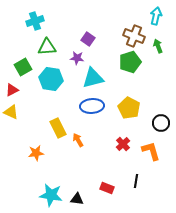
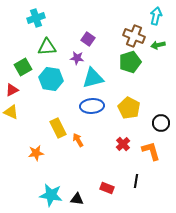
cyan cross: moved 1 px right, 3 px up
green arrow: moved 1 px up; rotated 80 degrees counterclockwise
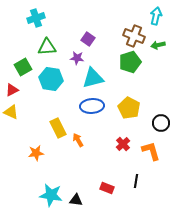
black triangle: moved 1 px left, 1 px down
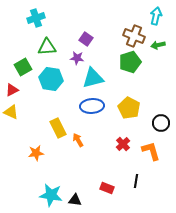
purple square: moved 2 px left
black triangle: moved 1 px left
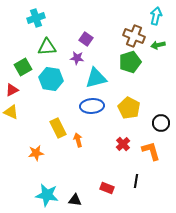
cyan triangle: moved 3 px right
orange arrow: rotated 16 degrees clockwise
cyan star: moved 4 px left
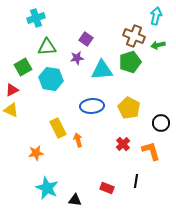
purple star: rotated 16 degrees counterclockwise
cyan triangle: moved 6 px right, 8 px up; rotated 10 degrees clockwise
yellow triangle: moved 2 px up
cyan star: moved 7 px up; rotated 15 degrees clockwise
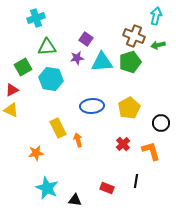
cyan triangle: moved 8 px up
yellow pentagon: rotated 15 degrees clockwise
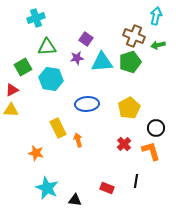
blue ellipse: moved 5 px left, 2 px up
yellow triangle: rotated 21 degrees counterclockwise
black circle: moved 5 px left, 5 px down
red cross: moved 1 px right
orange star: rotated 21 degrees clockwise
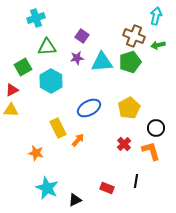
purple square: moved 4 px left, 3 px up
cyan hexagon: moved 2 px down; rotated 20 degrees clockwise
blue ellipse: moved 2 px right, 4 px down; rotated 25 degrees counterclockwise
orange arrow: rotated 56 degrees clockwise
black triangle: rotated 32 degrees counterclockwise
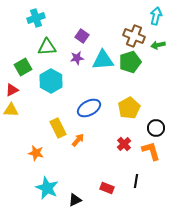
cyan triangle: moved 1 px right, 2 px up
